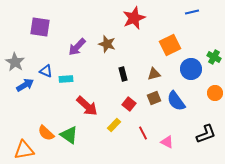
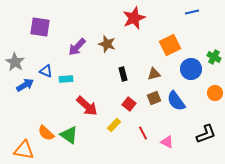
orange triangle: rotated 20 degrees clockwise
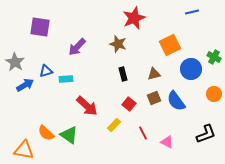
brown star: moved 11 px right
blue triangle: rotated 40 degrees counterclockwise
orange circle: moved 1 px left, 1 px down
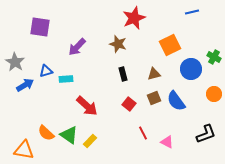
yellow rectangle: moved 24 px left, 16 px down
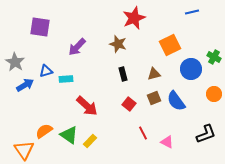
orange semicircle: moved 2 px left, 2 px up; rotated 102 degrees clockwise
orange triangle: rotated 45 degrees clockwise
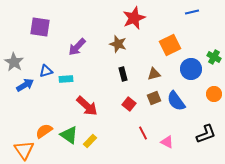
gray star: moved 1 px left
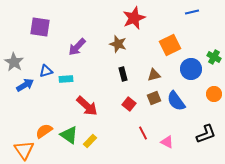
brown triangle: moved 1 px down
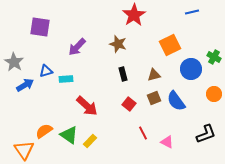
red star: moved 3 px up; rotated 10 degrees counterclockwise
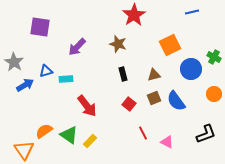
red arrow: rotated 10 degrees clockwise
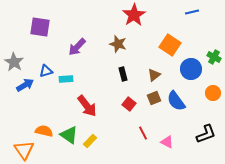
orange square: rotated 30 degrees counterclockwise
brown triangle: rotated 24 degrees counterclockwise
orange circle: moved 1 px left, 1 px up
orange semicircle: rotated 48 degrees clockwise
